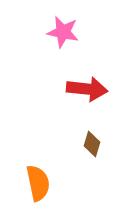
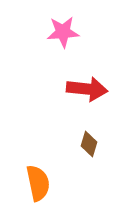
pink star: rotated 16 degrees counterclockwise
brown diamond: moved 3 px left
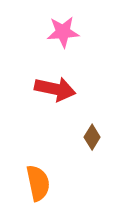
red arrow: moved 32 px left; rotated 6 degrees clockwise
brown diamond: moved 3 px right, 7 px up; rotated 15 degrees clockwise
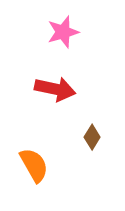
pink star: rotated 12 degrees counterclockwise
orange semicircle: moved 4 px left, 18 px up; rotated 18 degrees counterclockwise
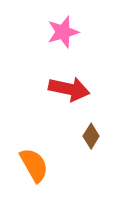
red arrow: moved 14 px right
brown diamond: moved 1 px left, 1 px up
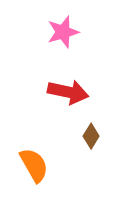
red arrow: moved 1 px left, 3 px down
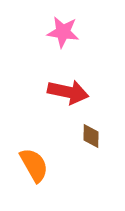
pink star: rotated 24 degrees clockwise
brown diamond: rotated 30 degrees counterclockwise
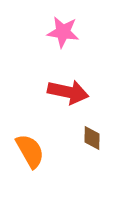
brown diamond: moved 1 px right, 2 px down
orange semicircle: moved 4 px left, 14 px up
